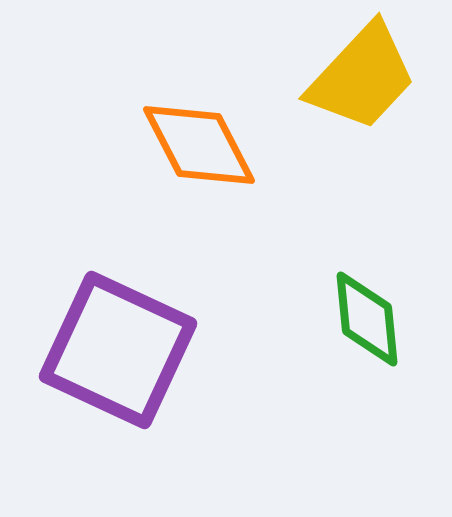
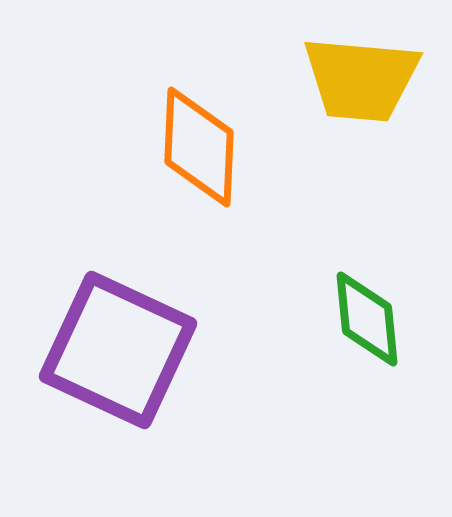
yellow trapezoid: moved 1 px left, 2 px down; rotated 52 degrees clockwise
orange diamond: moved 2 px down; rotated 30 degrees clockwise
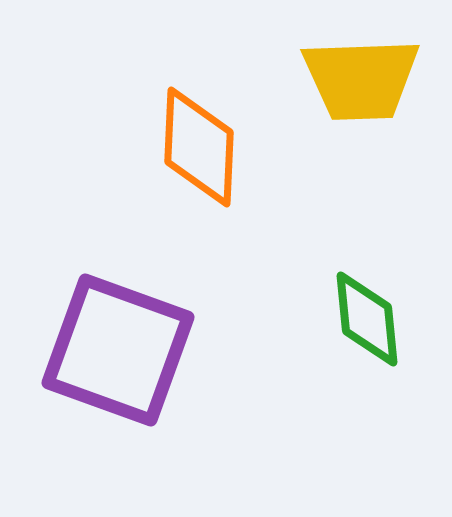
yellow trapezoid: rotated 7 degrees counterclockwise
purple square: rotated 5 degrees counterclockwise
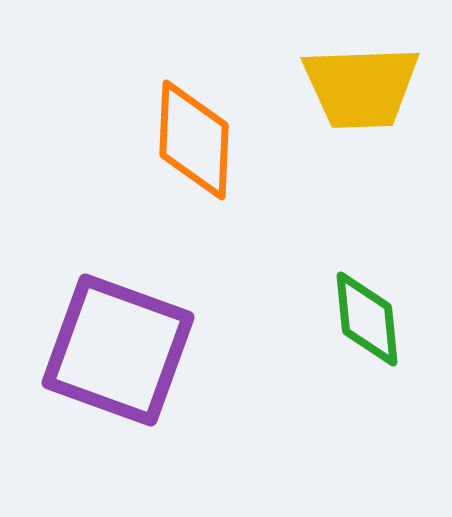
yellow trapezoid: moved 8 px down
orange diamond: moved 5 px left, 7 px up
